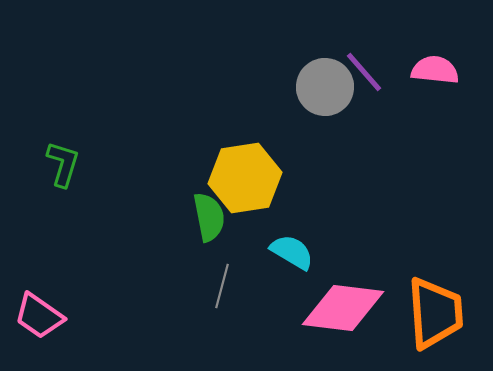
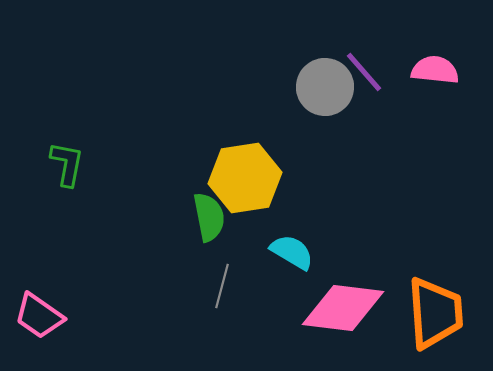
green L-shape: moved 4 px right; rotated 6 degrees counterclockwise
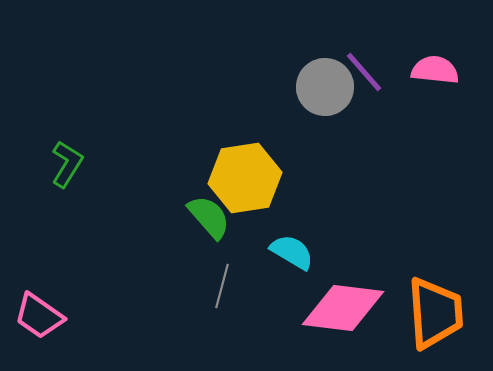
green L-shape: rotated 21 degrees clockwise
green semicircle: rotated 30 degrees counterclockwise
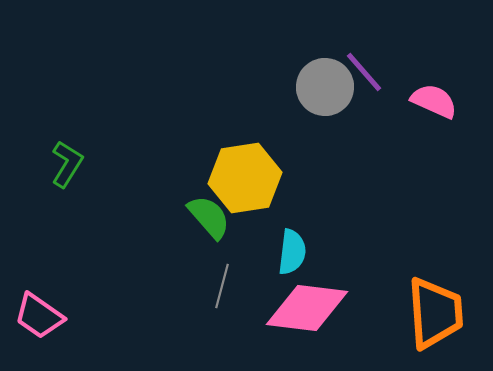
pink semicircle: moved 1 px left, 31 px down; rotated 18 degrees clockwise
cyan semicircle: rotated 66 degrees clockwise
pink diamond: moved 36 px left
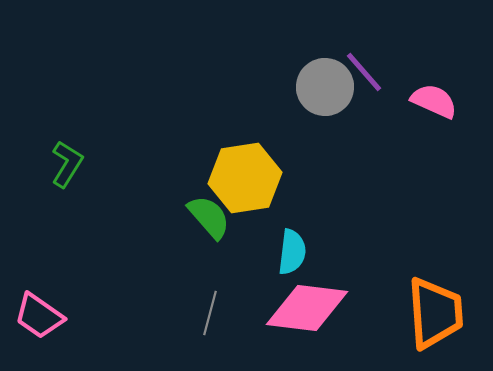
gray line: moved 12 px left, 27 px down
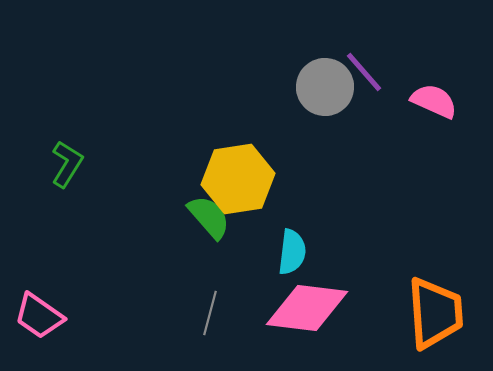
yellow hexagon: moved 7 px left, 1 px down
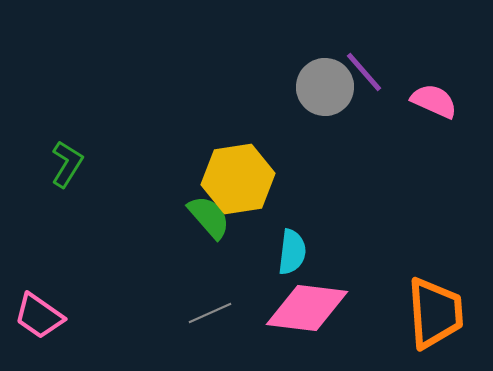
gray line: rotated 51 degrees clockwise
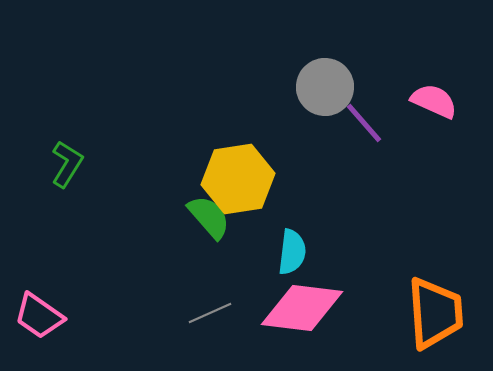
purple line: moved 51 px down
pink diamond: moved 5 px left
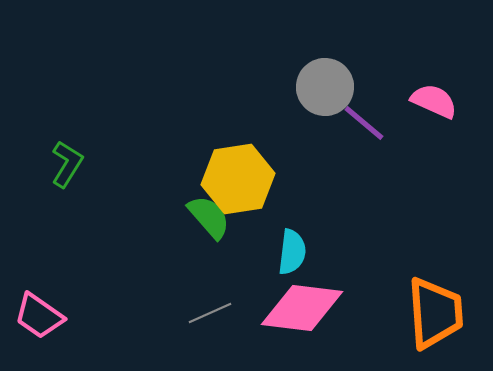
purple line: rotated 9 degrees counterclockwise
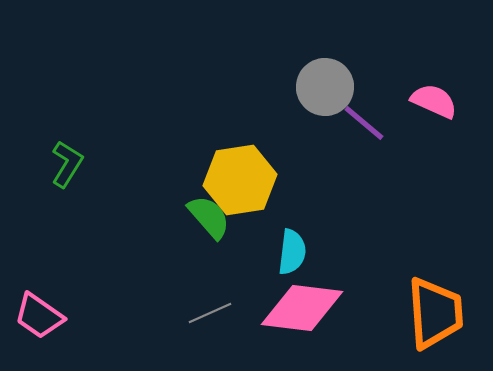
yellow hexagon: moved 2 px right, 1 px down
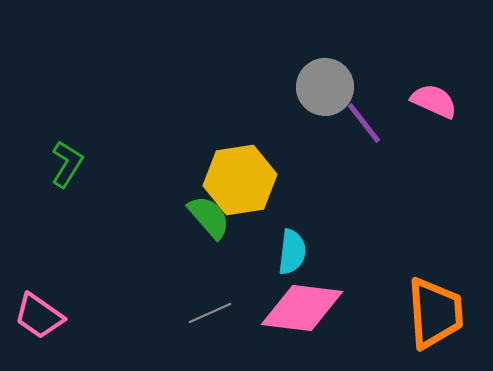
purple line: rotated 12 degrees clockwise
